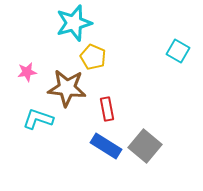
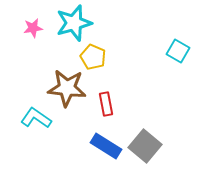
pink star: moved 6 px right, 44 px up
red rectangle: moved 1 px left, 5 px up
cyan L-shape: moved 2 px left, 1 px up; rotated 16 degrees clockwise
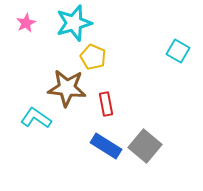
pink star: moved 7 px left, 5 px up; rotated 18 degrees counterclockwise
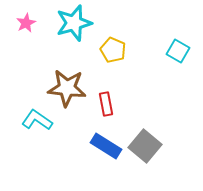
yellow pentagon: moved 20 px right, 7 px up
cyan L-shape: moved 1 px right, 2 px down
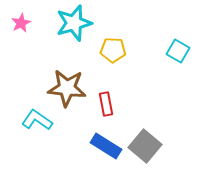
pink star: moved 5 px left
yellow pentagon: rotated 20 degrees counterclockwise
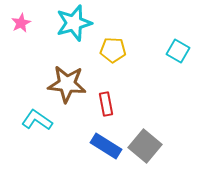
brown star: moved 4 px up
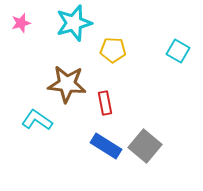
pink star: rotated 12 degrees clockwise
red rectangle: moved 1 px left, 1 px up
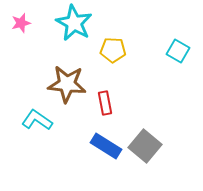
cyan star: rotated 27 degrees counterclockwise
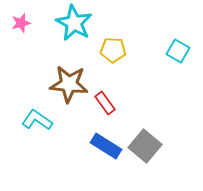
brown star: moved 2 px right
red rectangle: rotated 25 degrees counterclockwise
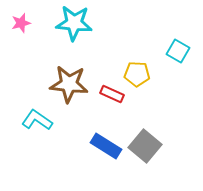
cyan star: rotated 24 degrees counterclockwise
yellow pentagon: moved 24 px right, 24 px down
red rectangle: moved 7 px right, 9 px up; rotated 30 degrees counterclockwise
